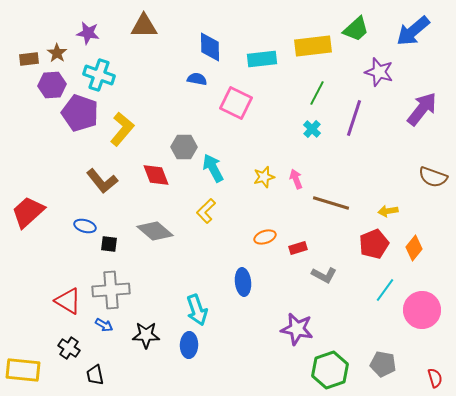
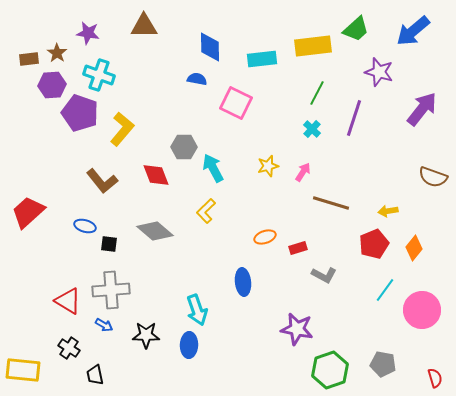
yellow star at (264, 177): moved 4 px right, 11 px up
pink arrow at (296, 179): moved 7 px right, 7 px up; rotated 54 degrees clockwise
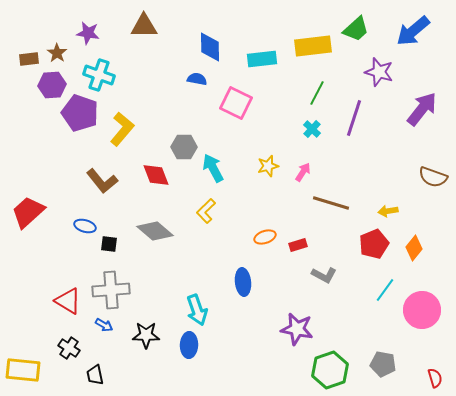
red rectangle at (298, 248): moved 3 px up
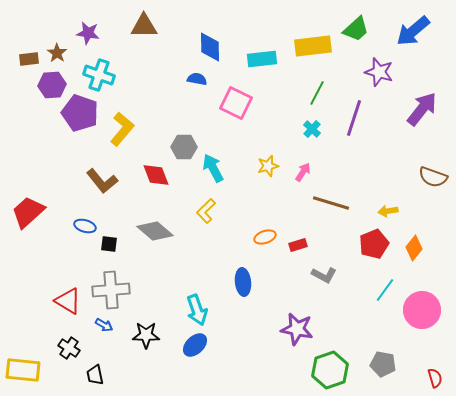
blue ellipse at (189, 345): moved 6 px right; rotated 45 degrees clockwise
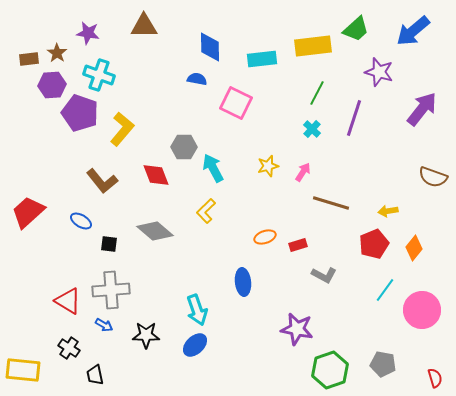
blue ellipse at (85, 226): moved 4 px left, 5 px up; rotated 15 degrees clockwise
